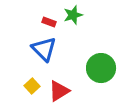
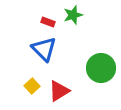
red rectangle: moved 1 px left
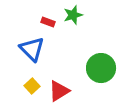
blue triangle: moved 12 px left
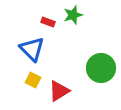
yellow square: moved 1 px right, 6 px up; rotated 21 degrees counterclockwise
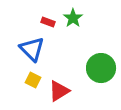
green star: moved 3 px down; rotated 18 degrees counterclockwise
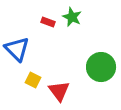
green star: moved 1 px left, 1 px up; rotated 12 degrees counterclockwise
blue triangle: moved 15 px left
green circle: moved 1 px up
red triangle: rotated 35 degrees counterclockwise
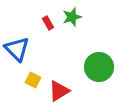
green star: rotated 30 degrees clockwise
red rectangle: moved 1 px down; rotated 40 degrees clockwise
green circle: moved 2 px left
red triangle: rotated 35 degrees clockwise
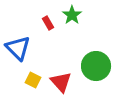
green star: moved 2 px up; rotated 18 degrees counterclockwise
blue triangle: moved 1 px right, 1 px up
green circle: moved 3 px left, 1 px up
red triangle: moved 2 px right, 9 px up; rotated 40 degrees counterclockwise
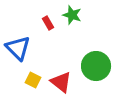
green star: rotated 18 degrees counterclockwise
red triangle: rotated 10 degrees counterclockwise
